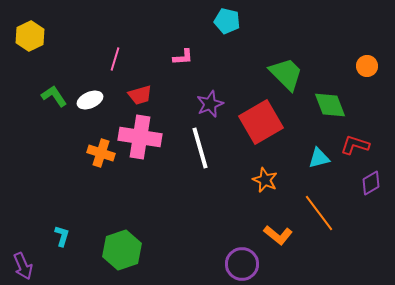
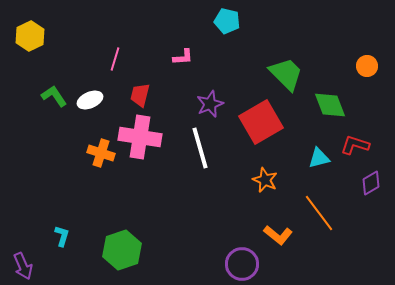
red trapezoid: rotated 120 degrees clockwise
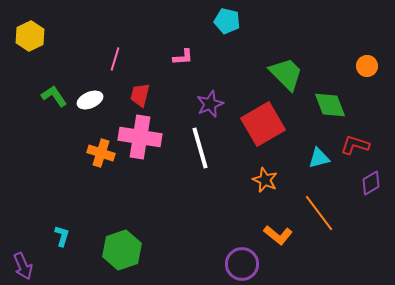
red square: moved 2 px right, 2 px down
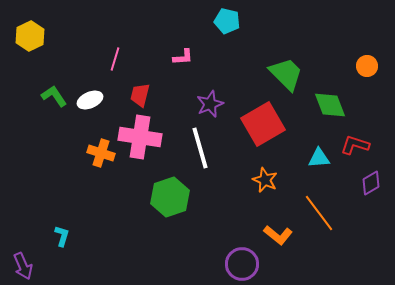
cyan triangle: rotated 10 degrees clockwise
green hexagon: moved 48 px right, 53 px up
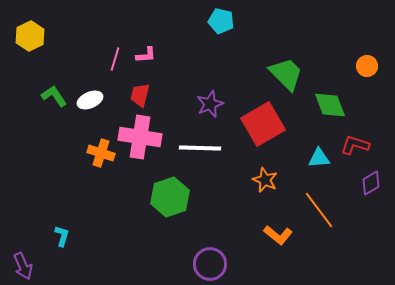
cyan pentagon: moved 6 px left
pink L-shape: moved 37 px left, 2 px up
white line: rotated 72 degrees counterclockwise
orange line: moved 3 px up
purple circle: moved 32 px left
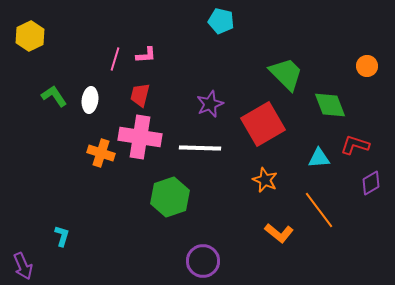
white ellipse: rotated 60 degrees counterclockwise
orange L-shape: moved 1 px right, 2 px up
purple circle: moved 7 px left, 3 px up
